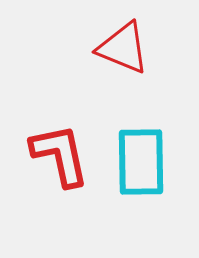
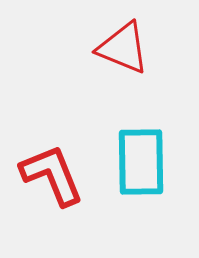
red L-shape: moved 8 px left, 20 px down; rotated 10 degrees counterclockwise
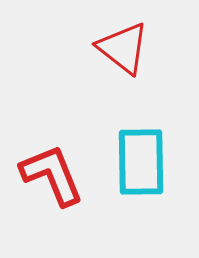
red triangle: rotated 16 degrees clockwise
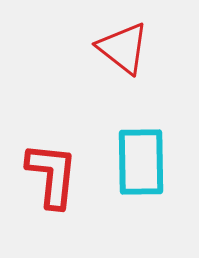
red L-shape: rotated 28 degrees clockwise
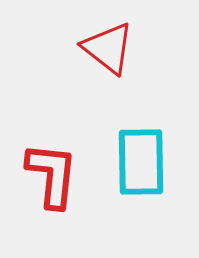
red triangle: moved 15 px left
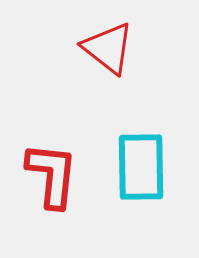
cyan rectangle: moved 5 px down
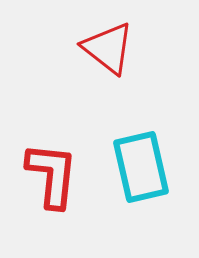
cyan rectangle: rotated 12 degrees counterclockwise
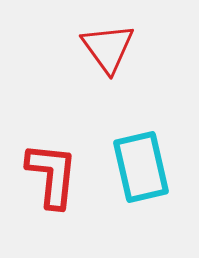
red triangle: rotated 16 degrees clockwise
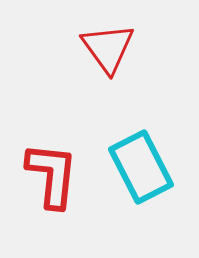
cyan rectangle: rotated 14 degrees counterclockwise
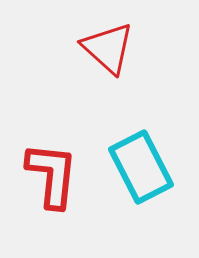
red triangle: rotated 12 degrees counterclockwise
